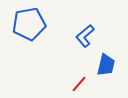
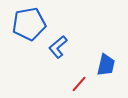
blue L-shape: moved 27 px left, 11 px down
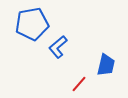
blue pentagon: moved 3 px right
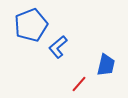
blue pentagon: moved 1 px left, 1 px down; rotated 12 degrees counterclockwise
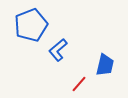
blue L-shape: moved 3 px down
blue trapezoid: moved 1 px left
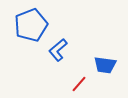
blue trapezoid: rotated 85 degrees clockwise
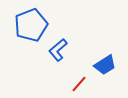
blue trapezoid: rotated 40 degrees counterclockwise
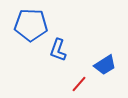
blue pentagon: rotated 24 degrees clockwise
blue L-shape: rotated 30 degrees counterclockwise
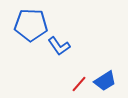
blue L-shape: moved 1 px right, 4 px up; rotated 55 degrees counterclockwise
blue trapezoid: moved 16 px down
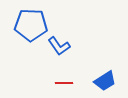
red line: moved 15 px left, 1 px up; rotated 48 degrees clockwise
